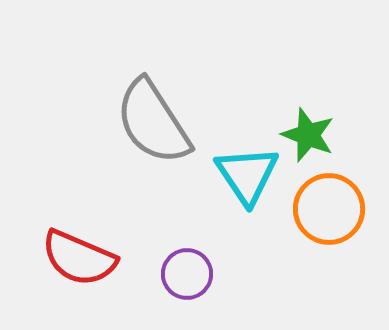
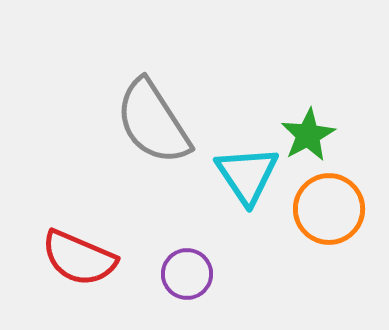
green star: rotated 22 degrees clockwise
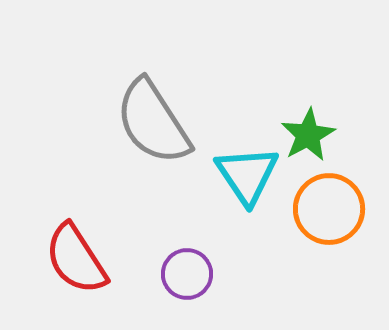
red semicircle: moved 3 px left, 1 px down; rotated 34 degrees clockwise
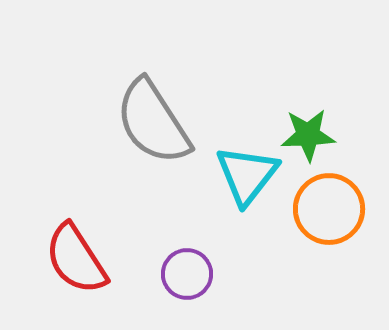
green star: rotated 26 degrees clockwise
cyan triangle: rotated 12 degrees clockwise
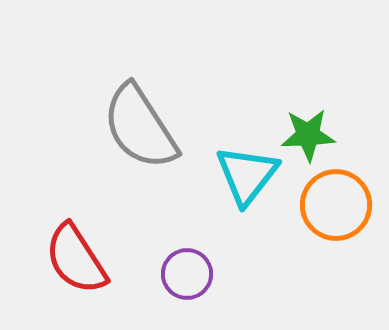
gray semicircle: moved 13 px left, 5 px down
orange circle: moved 7 px right, 4 px up
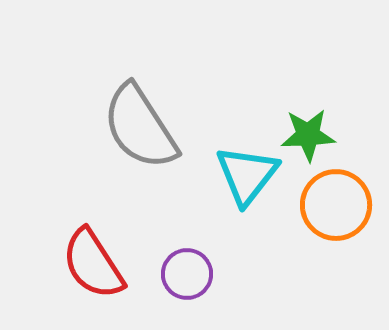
red semicircle: moved 17 px right, 5 px down
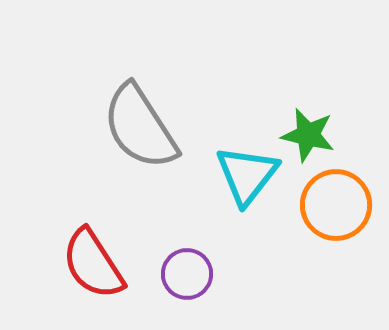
green star: rotated 16 degrees clockwise
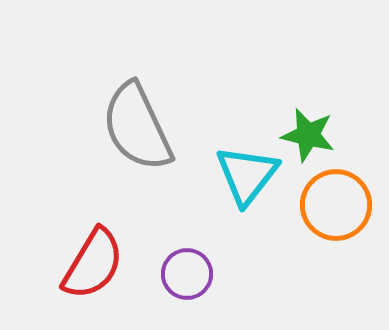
gray semicircle: moved 3 px left; rotated 8 degrees clockwise
red semicircle: rotated 116 degrees counterclockwise
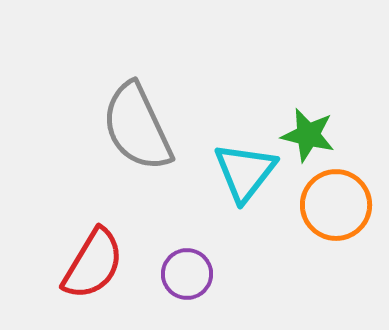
cyan triangle: moved 2 px left, 3 px up
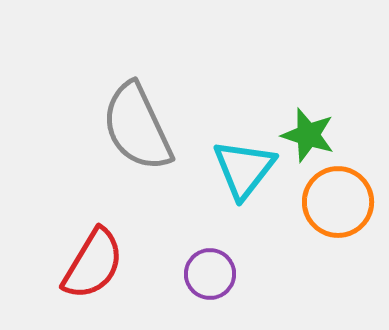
green star: rotated 4 degrees clockwise
cyan triangle: moved 1 px left, 3 px up
orange circle: moved 2 px right, 3 px up
purple circle: moved 23 px right
